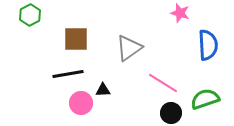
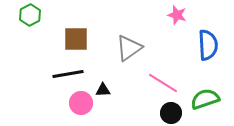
pink star: moved 3 px left, 2 px down
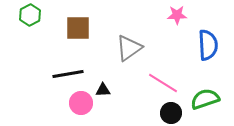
pink star: rotated 18 degrees counterclockwise
brown square: moved 2 px right, 11 px up
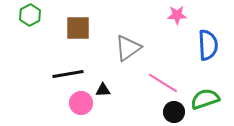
gray triangle: moved 1 px left
black circle: moved 3 px right, 1 px up
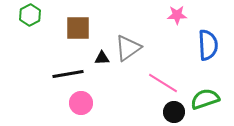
black triangle: moved 1 px left, 32 px up
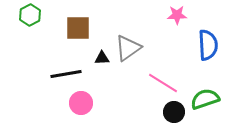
black line: moved 2 px left
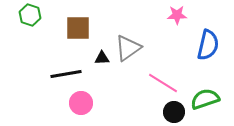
green hexagon: rotated 15 degrees counterclockwise
blue semicircle: rotated 16 degrees clockwise
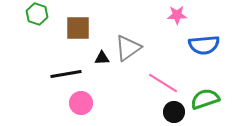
green hexagon: moved 7 px right, 1 px up
blue semicircle: moved 4 px left; rotated 72 degrees clockwise
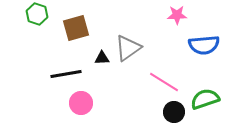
brown square: moved 2 px left; rotated 16 degrees counterclockwise
pink line: moved 1 px right, 1 px up
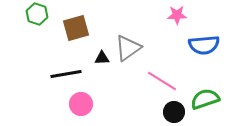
pink line: moved 2 px left, 1 px up
pink circle: moved 1 px down
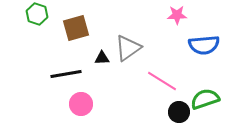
black circle: moved 5 px right
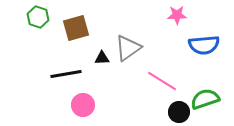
green hexagon: moved 1 px right, 3 px down
pink circle: moved 2 px right, 1 px down
